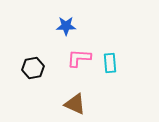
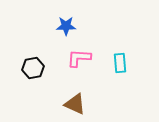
cyan rectangle: moved 10 px right
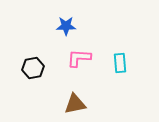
brown triangle: rotated 35 degrees counterclockwise
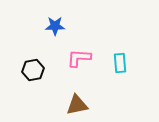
blue star: moved 11 px left
black hexagon: moved 2 px down
brown triangle: moved 2 px right, 1 px down
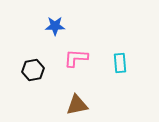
pink L-shape: moved 3 px left
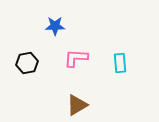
black hexagon: moved 6 px left, 7 px up
brown triangle: rotated 20 degrees counterclockwise
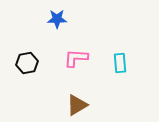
blue star: moved 2 px right, 7 px up
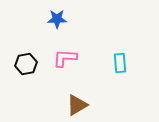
pink L-shape: moved 11 px left
black hexagon: moved 1 px left, 1 px down
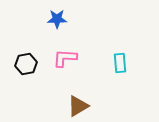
brown triangle: moved 1 px right, 1 px down
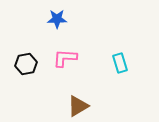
cyan rectangle: rotated 12 degrees counterclockwise
